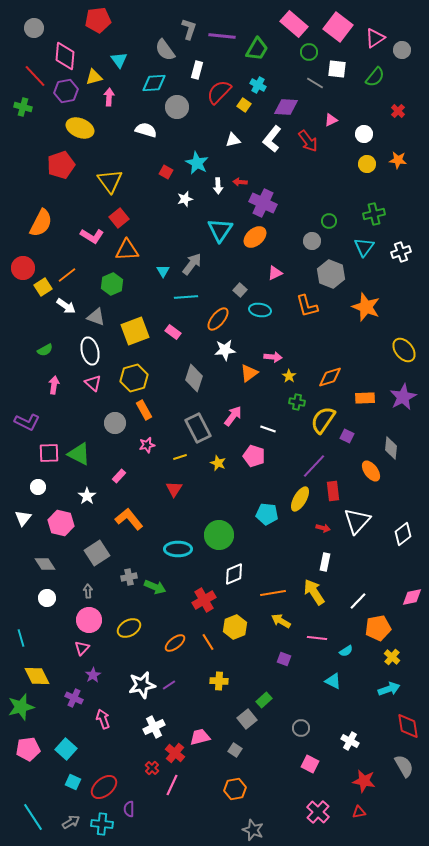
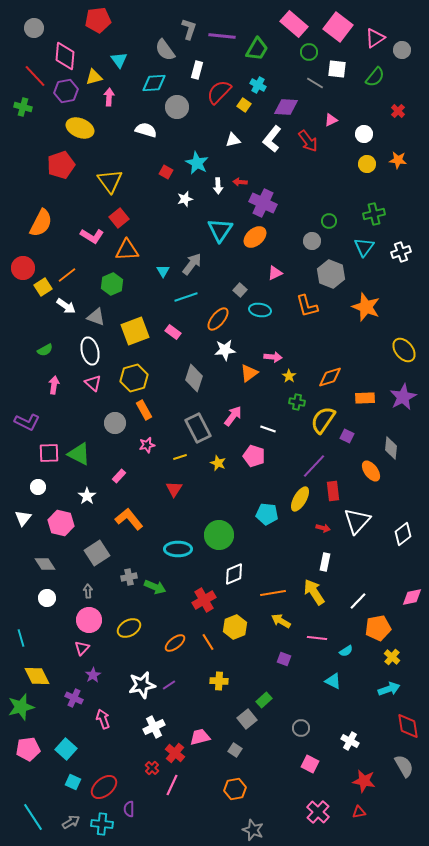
cyan line at (186, 297): rotated 15 degrees counterclockwise
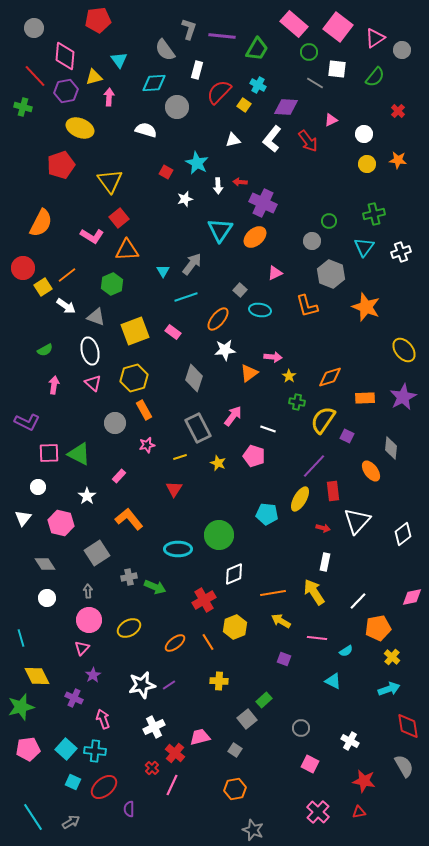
cyan cross at (102, 824): moved 7 px left, 73 px up
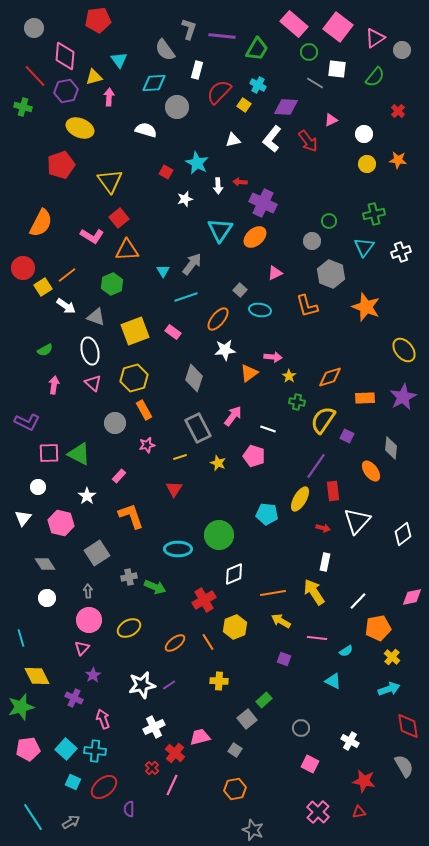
purple line at (314, 466): moved 2 px right; rotated 8 degrees counterclockwise
orange L-shape at (129, 519): moved 2 px right, 3 px up; rotated 20 degrees clockwise
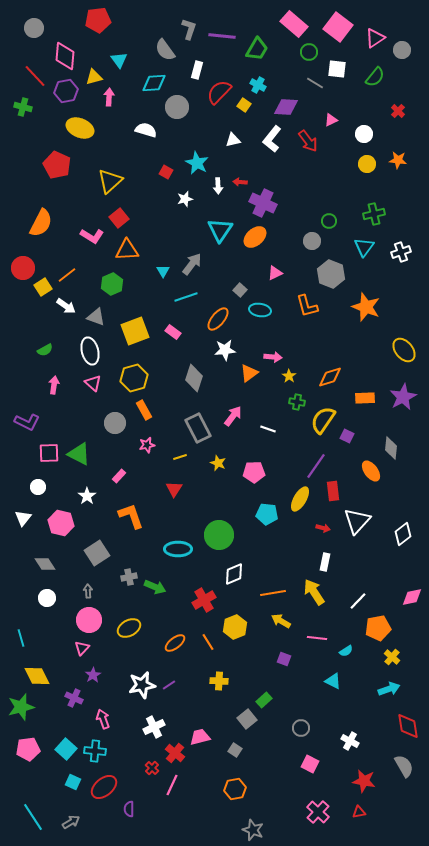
red pentagon at (61, 165): moved 4 px left; rotated 28 degrees counterclockwise
yellow triangle at (110, 181): rotated 24 degrees clockwise
pink pentagon at (254, 456): moved 16 px down; rotated 20 degrees counterclockwise
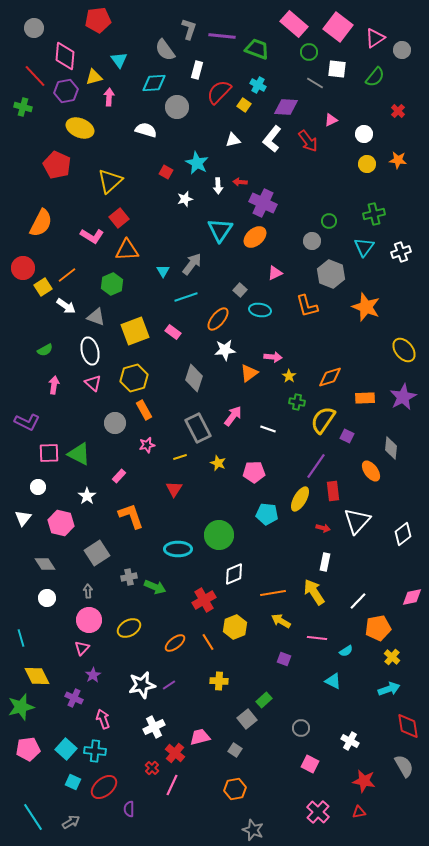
green trapezoid at (257, 49): rotated 100 degrees counterclockwise
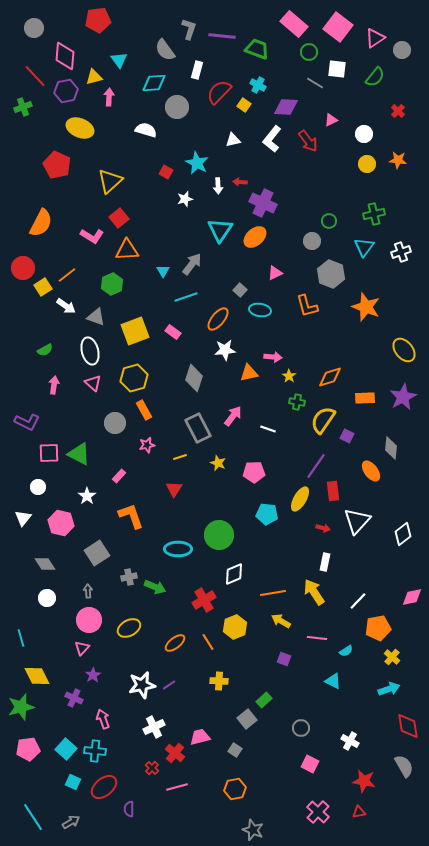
green cross at (23, 107): rotated 36 degrees counterclockwise
orange triangle at (249, 373): rotated 24 degrees clockwise
pink line at (172, 785): moved 5 px right, 2 px down; rotated 50 degrees clockwise
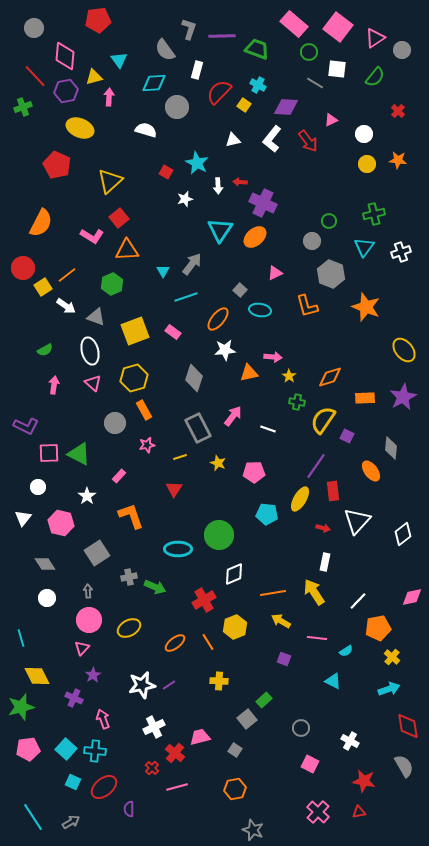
purple line at (222, 36): rotated 8 degrees counterclockwise
purple L-shape at (27, 422): moved 1 px left, 4 px down
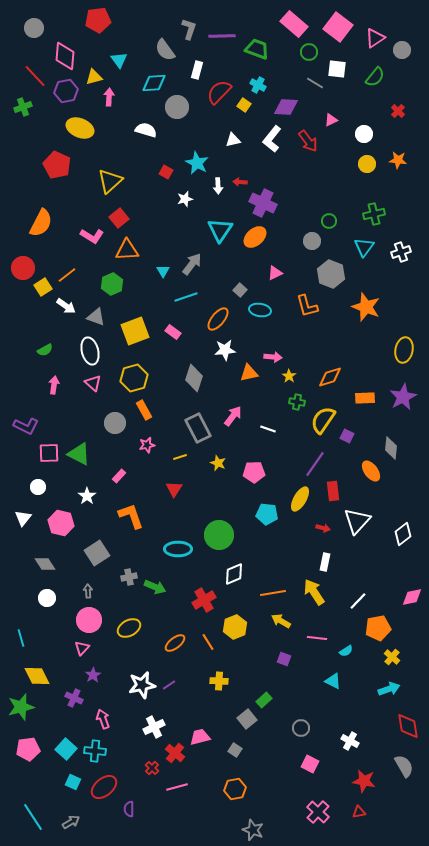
yellow ellipse at (404, 350): rotated 50 degrees clockwise
purple line at (316, 466): moved 1 px left, 2 px up
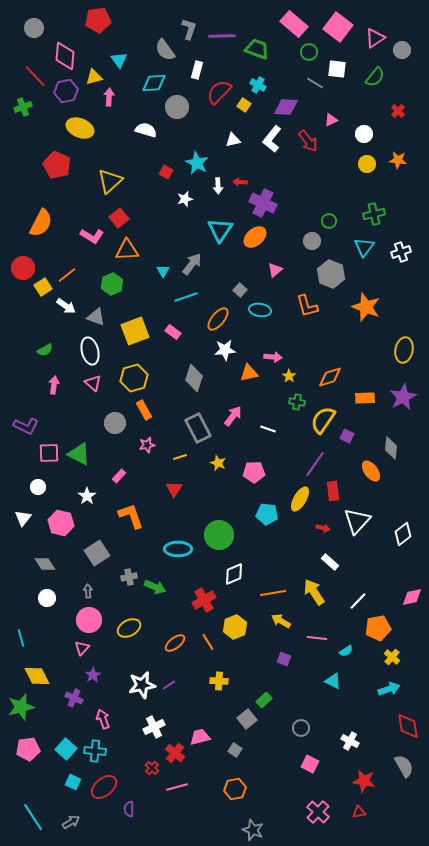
pink triangle at (275, 273): moved 3 px up; rotated 14 degrees counterclockwise
white rectangle at (325, 562): moved 5 px right; rotated 60 degrees counterclockwise
